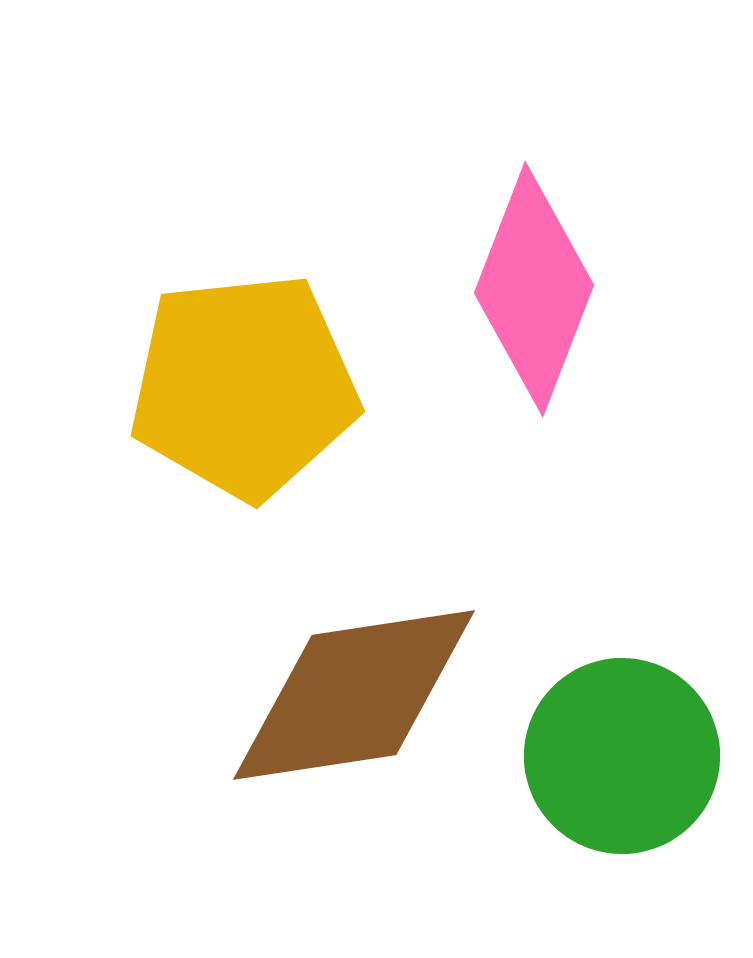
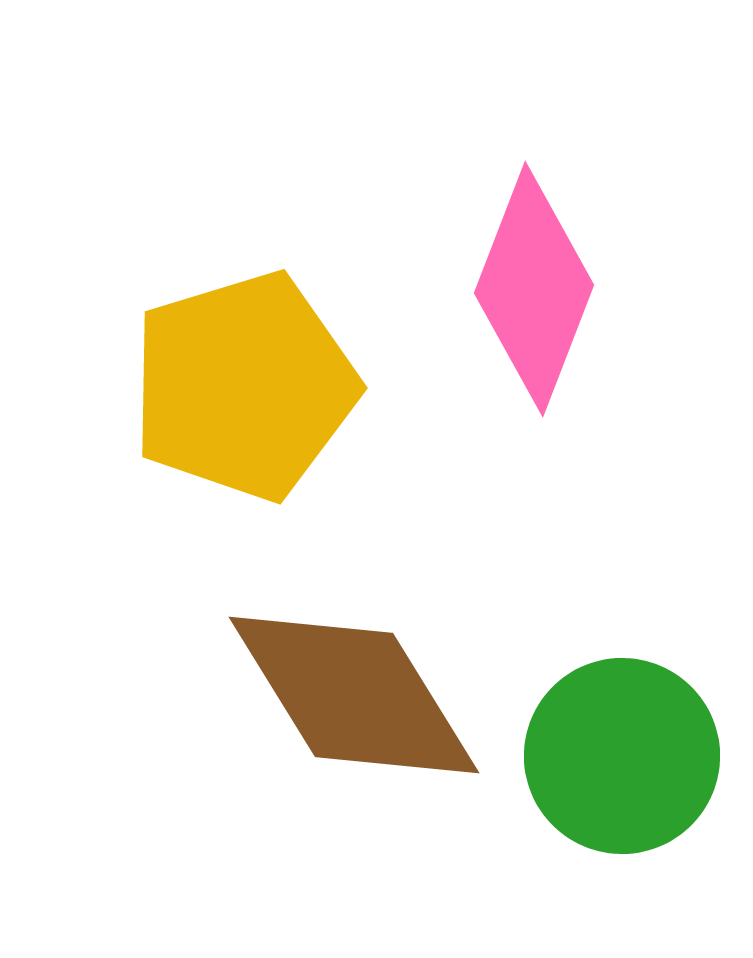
yellow pentagon: rotated 11 degrees counterclockwise
brown diamond: rotated 67 degrees clockwise
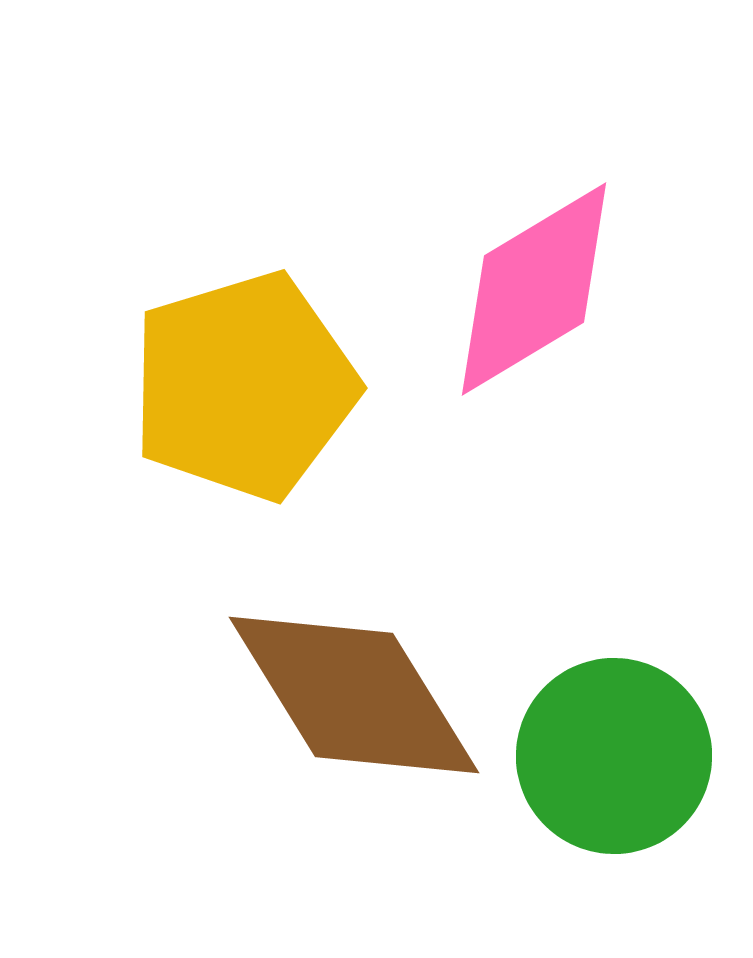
pink diamond: rotated 38 degrees clockwise
green circle: moved 8 px left
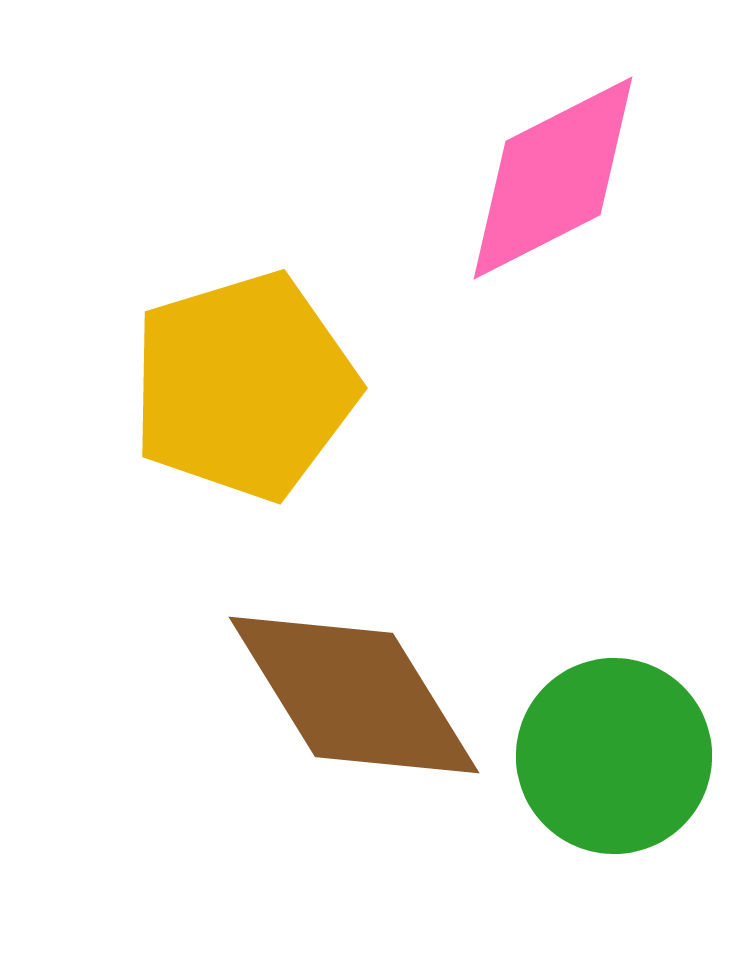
pink diamond: moved 19 px right, 111 px up; rotated 4 degrees clockwise
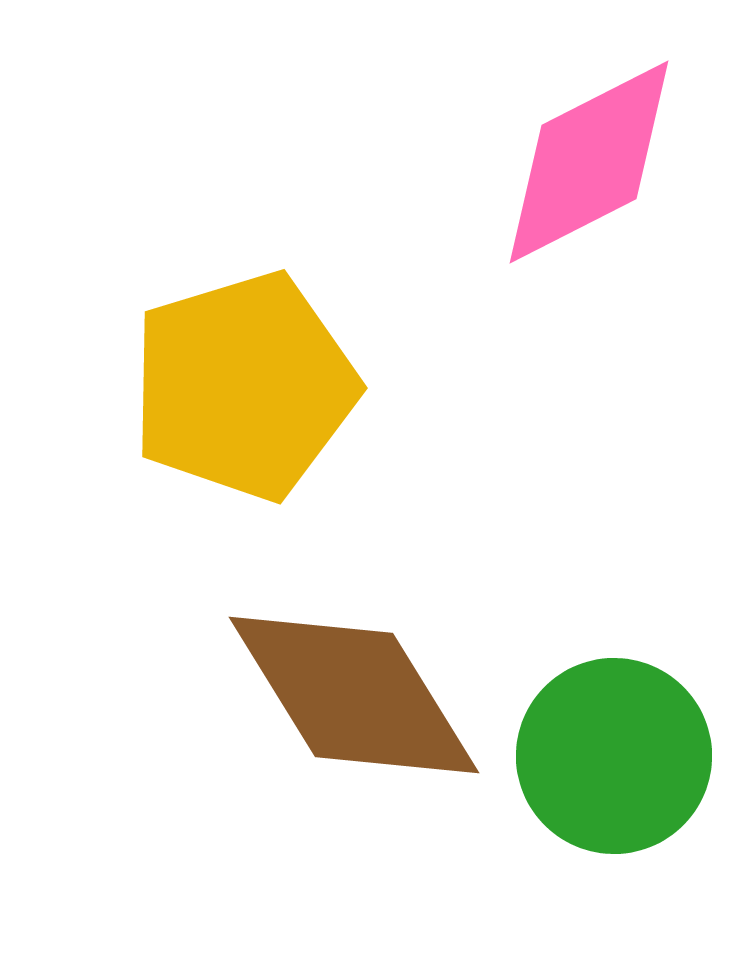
pink diamond: moved 36 px right, 16 px up
